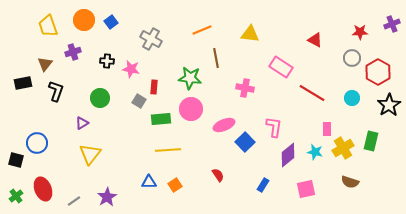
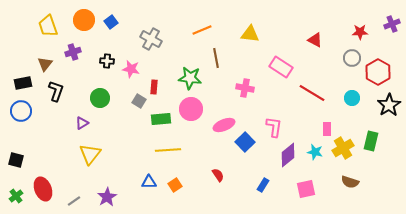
blue circle at (37, 143): moved 16 px left, 32 px up
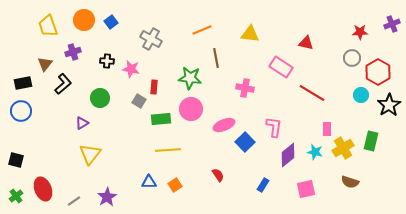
red triangle at (315, 40): moved 9 px left, 3 px down; rotated 14 degrees counterclockwise
black L-shape at (56, 91): moved 7 px right, 7 px up; rotated 30 degrees clockwise
cyan circle at (352, 98): moved 9 px right, 3 px up
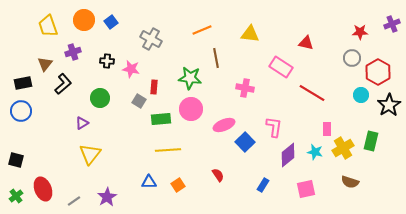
orange square at (175, 185): moved 3 px right
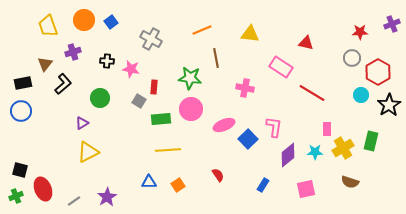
blue square at (245, 142): moved 3 px right, 3 px up
cyan star at (315, 152): rotated 14 degrees counterclockwise
yellow triangle at (90, 154): moved 2 px left, 2 px up; rotated 25 degrees clockwise
black square at (16, 160): moved 4 px right, 10 px down
green cross at (16, 196): rotated 16 degrees clockwise
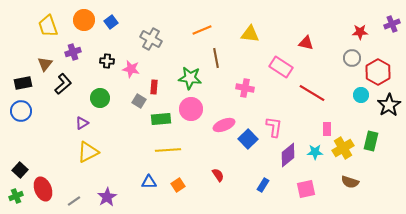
black square at (20, 170): rotated 28 degrees clockwise
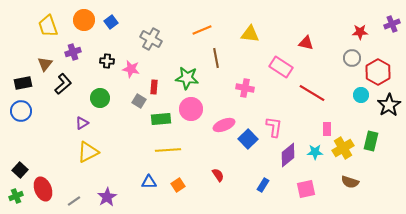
green star at (190, 78): moved 3 px left
